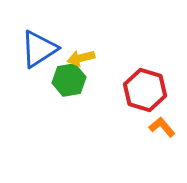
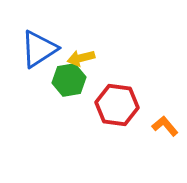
red hexagon: moved 28 px left, 15 px down; rotated 9 degrees counterclockwise
orange L-shape: moved 3 px right, 1 px up
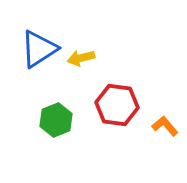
green hexagon: moved 13 px left, 40 px down; rotated 12 degrees counterclockwise
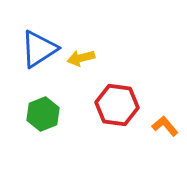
green hexagon: moved 13 px left, 6 px up
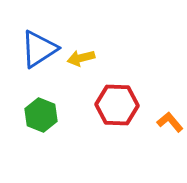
red hexagon: rotated 6 degrees counterclockwise
green hexagon: moved 2 px left, 1 px down; rotated 16 degrees counterclockwise
orange L-shape: moved 5 px right, 4 px up
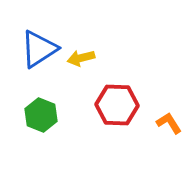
orange L-shape: moved 1 px left, 1 px down; rotated 8 degrees clockwise
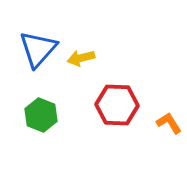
blue triangle: moved 1 px left; rotated 15 degrees counterclockwise
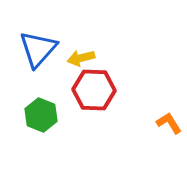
red hexagon: moved 23 px left, 15 px up
